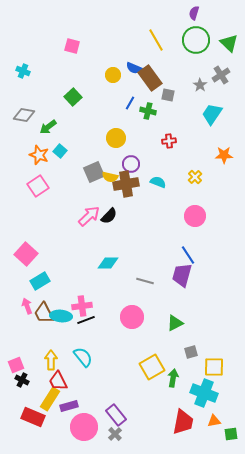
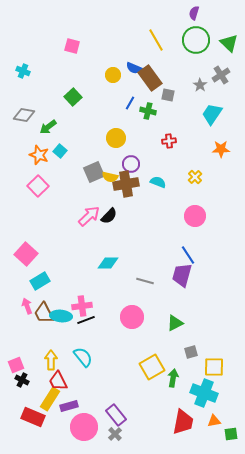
orange star at (224, 155): moved 3 px left, 6 px up
pink square at (38, 186): rotated 10 degrees counterclockwise
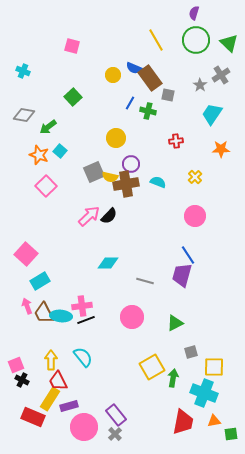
red cross at (169, 141): moved 7 px right
pink square at (38, 186): moved 8 px right
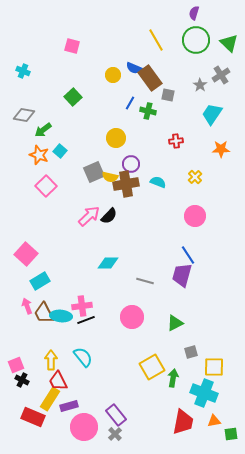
green arrow at (48, 127): moved 5 px left, 3 px down
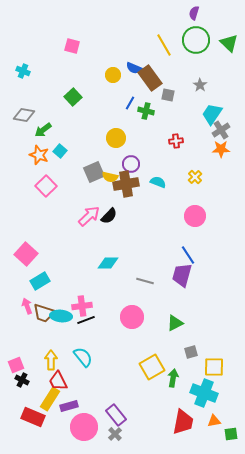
yellow line at (156, 40): moved 8 px right, 5 px down
gray cross at (221, 75): moved 55 px down
green cross at (148, 111): moved 2 px left
brown trapezoid at (44, 313): rotated 45 degrees counterclockwise
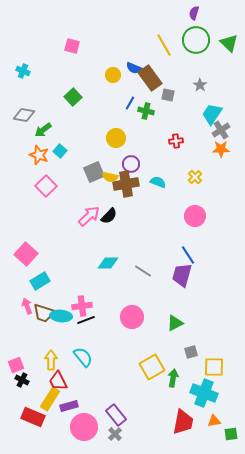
gray line at (145, 281): moved 2 px left, 10 px up; rotated 18 degrees clockwise
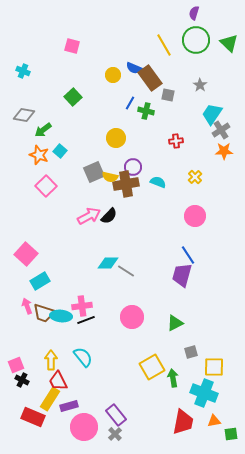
orange star at (221, 149): moved 3 px right, 2 px down
purple circle at (131, 164): moved 2 px right, 3 px down
pink arrow at (89, 216): rotated 15 degrees clockwise
gray line at (143, 271): moved 17 px left
green arrow at (173, 378): rotated 18 degrees counterclockwise
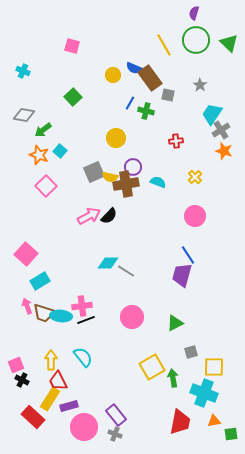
orange star at (224, 151): rotated 18 degrees clockwise
red rectangle at (33, 417): rotated 20 degrees clockwise
red trapezoid at (183, 422): moved 3 px left
gray cross at (115, 434): rotated 24 degrees counterclockwise
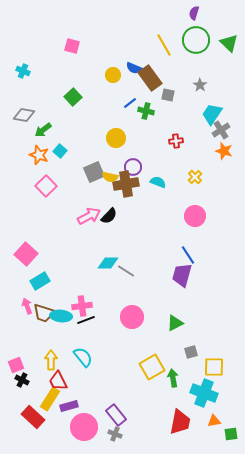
blue line at (130, 103): rotated 24 degrees clockwise
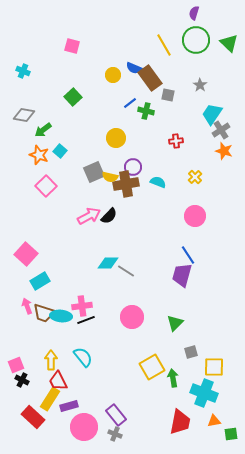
green triangle at (175, 323): rotated 18 degrees counterclockwise
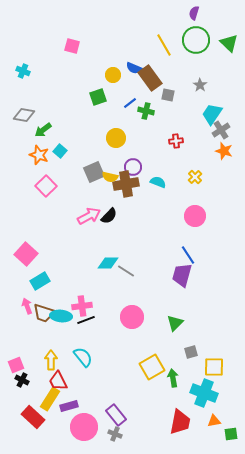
green square at (73, 97): moved 25 px right; rotated 24 degrees clockwise
